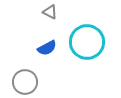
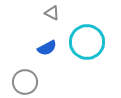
gray triangle: moved 2 px right, 1 px down
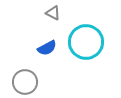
gray triangle: moved 1 px right
cyan circle: moved 1 px left
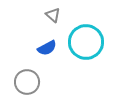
gray triangle: moved 2 px down; rotated 14 degrees clockwise
gray circle: moved 2 px right
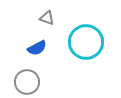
gray triangle: moved 6 px left, 3 px down; rotated 21 degrees counterclockwise
blue semicircle: moved 10 px left
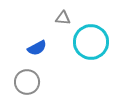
gray triangle: moved 16 px right; rotated 14 degrees counterclockwise
cyan circle: moved 5 px right
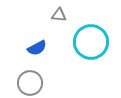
gray triangle: moved 4 px left, 3 px up
gray circle: moved 3 px right, 1 px down
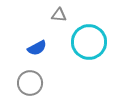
cyan circle: moved 2 px left
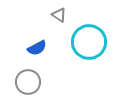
gray triangle: rotated 28 degrees clockwise
gray circle: moved 2 px left, 1 px up
